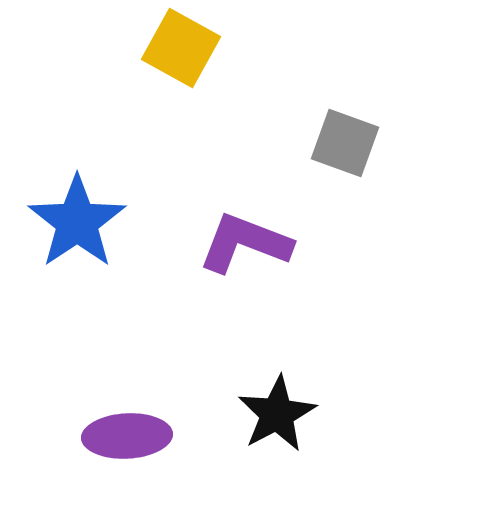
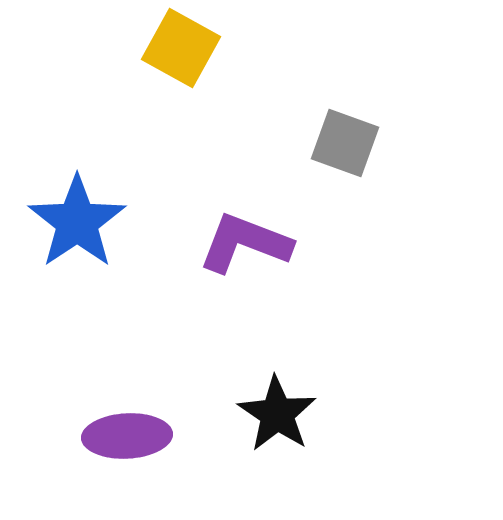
black star: rotated 10 degrees counterclockwise
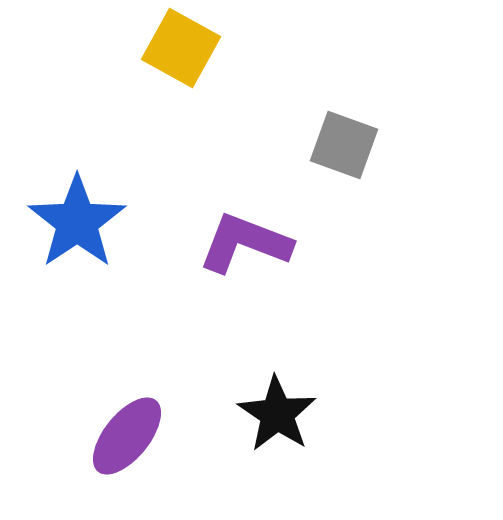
gray square: moved 1 px left, 2 px down
purple ellipse: rotated 48 degrees counterclockwise
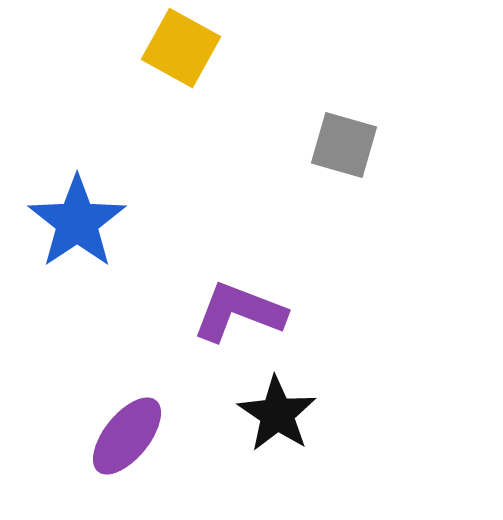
gray square: rotated 4 degrees counterclockwise
purple L-shape: moved 6 px left, 69 px down
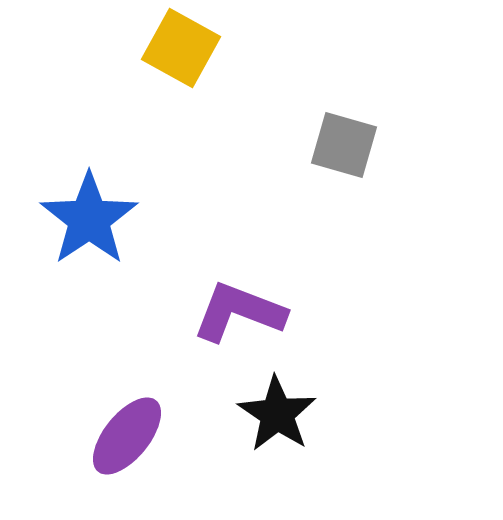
blue star: moved 12 px right, 3 px up
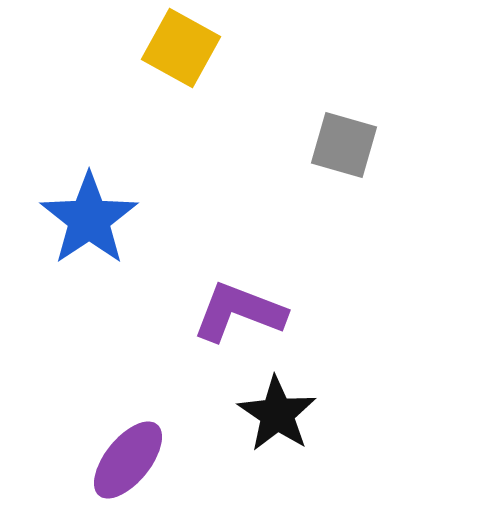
purple ellipse: moved 1 px right, 24 px down
